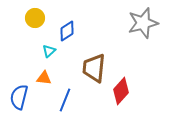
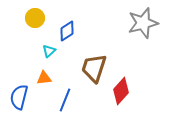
brown trapezoid: rotated 12 degrees clockwise
orange triangle: rotated 14 degrees counterclockwise
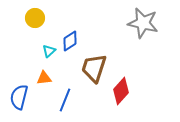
gray star: rotated 28 degrees clockwise
blue diamond: moved 3 px right, 10 px down
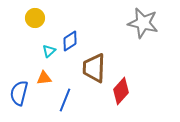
brown trapezoid: rotated 16 degrees counterclockwise
blue semicircle: moved 4 px up
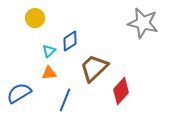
brown trapezoid: rotated 44 degrees clockwise
orange triangle: moved 5 px right, 5 px up
blue semicircle: rotated 45 degrees clockwise
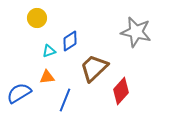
yellow circle: moved 2 px right
gray star: moved 7 px left, 9 px down
cyan triangle: rotated 24 degrees clockwise
orange triangle: moved 2 px left, 4 px down
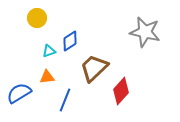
gray star: moved 9 px right
